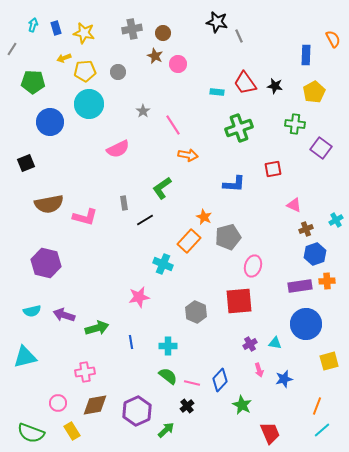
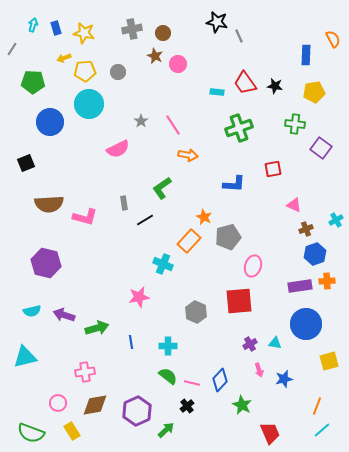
yellow pentagon at (314, 92): rotated 20 degrees clockwise
gray star at (143, 111): moved 2 px left, 10 px down
brown semicircle at (49, 204): rotated 8 degrees clockwise
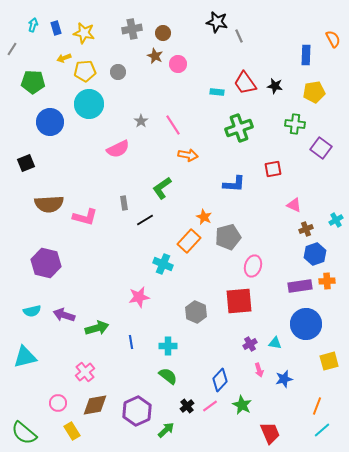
pink cross at (85, 372): rotated 30 degrees counterclockwise
pink line at (192, 383): moved 18 px right, 23 px down; rotated 49 degrees counterclockwise
green semicircle at (31, 433): moved 7 px left; rotated 20 degrees clockwise
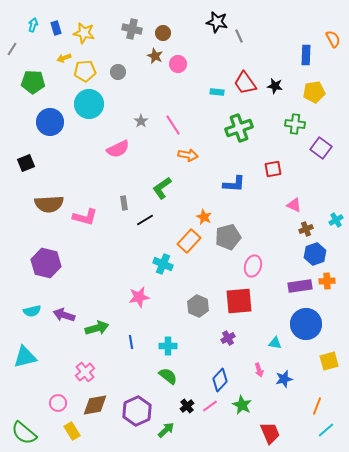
gray cross at (132, 29): rotated 24 degrees clockwise
gray hexagon at (196, 312): moved 2 px right, 6 px up
purple cross at (250, 344): moved 22 px left, 6 px up
cyan line at (322, 430): moved 4 px right
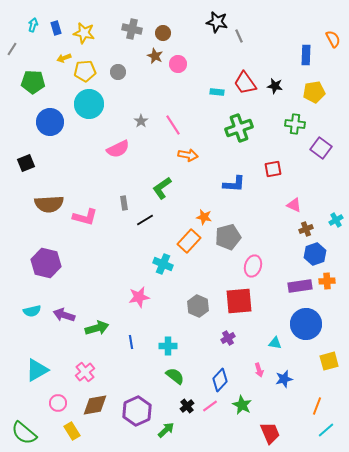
orange star at (204, 217): rotated 14 degrees counterclockwise
cyan triangle at (25, 357): moved 12 px right, 13 px down; rotated 15 degrees counterclockwise
green semicircle at (168, 376): moved 7 px right
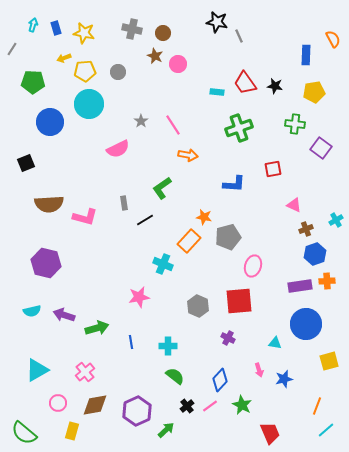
purple cross at (228, 338): rotated 32 degrees counterclockwise
yellow rectangle at (72, 431): rotated 48 degrees clockwise
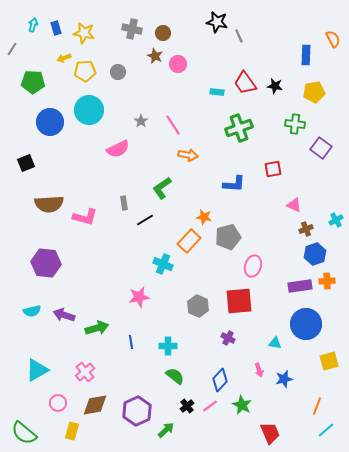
cyan circle at (89, 104): moved 6 px down
purple hexagon at (46, 263): rotated 8 degrees counterclockwise
